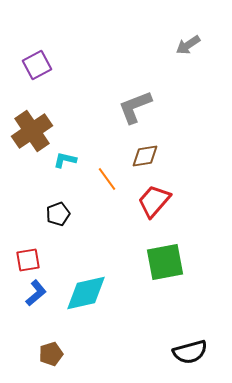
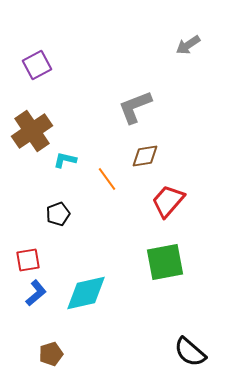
red trapezoid: moved 14 px right
black semicircle: rotated 56 degrees clockwise
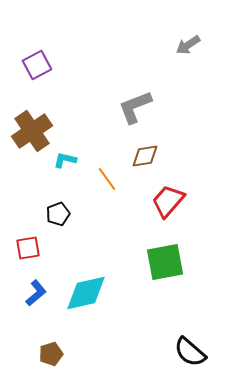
red square: moved 12 px up
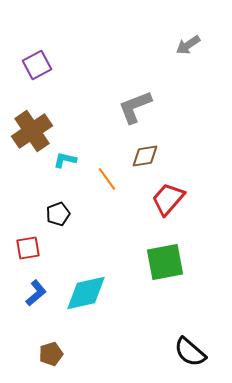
red trapezoid: moved 2 px up
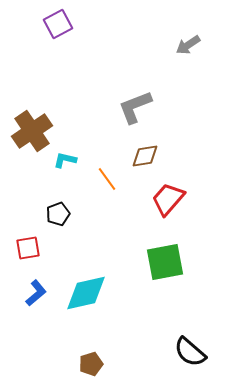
purple square: moved 21 px right, 41 px up
brown pentagon: moved 40 px right, 10 px down
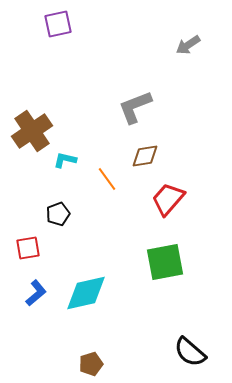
purple square: rotated 16 degrees clockwise
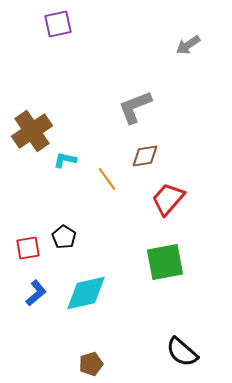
black pentagon: moved 6 px right, 23 px down; rotated 20 degrees counterclockwise
black semicircle: moved 8 px left
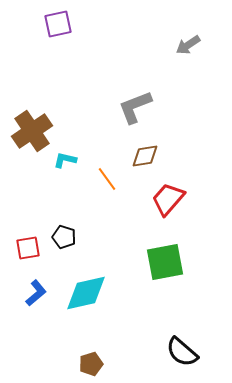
black pentagon: rotated 15 degrees counterclockwise
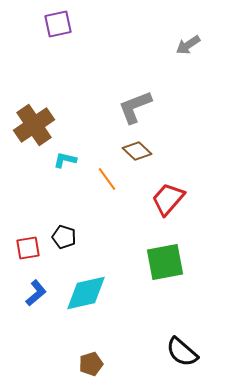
brown cross: moved 2 px right, 6 px up
brown diamond: moved 8 px left, 5 px up; rotated 52 degrees clockwise
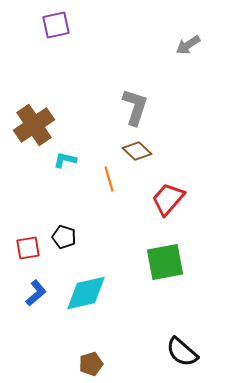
purple square: moved 2 px left, 1 px down
gray L-shape: rotated 129 degrees clockwise
orange line: moved 2 px right; rotated 20 degrees clockwise
